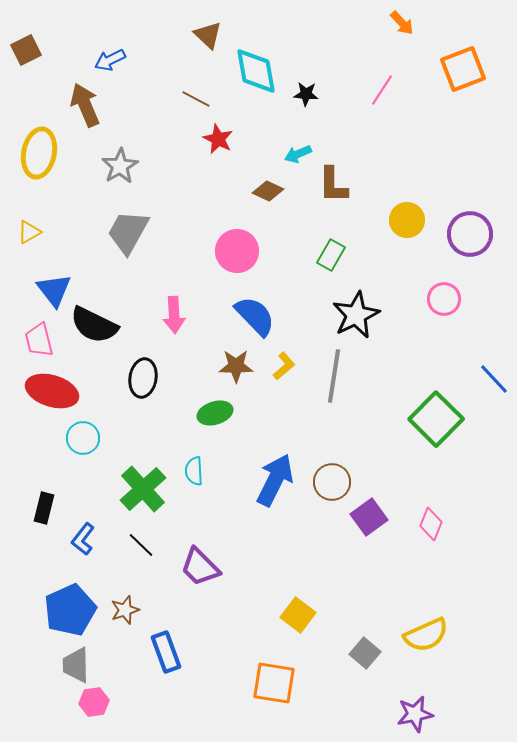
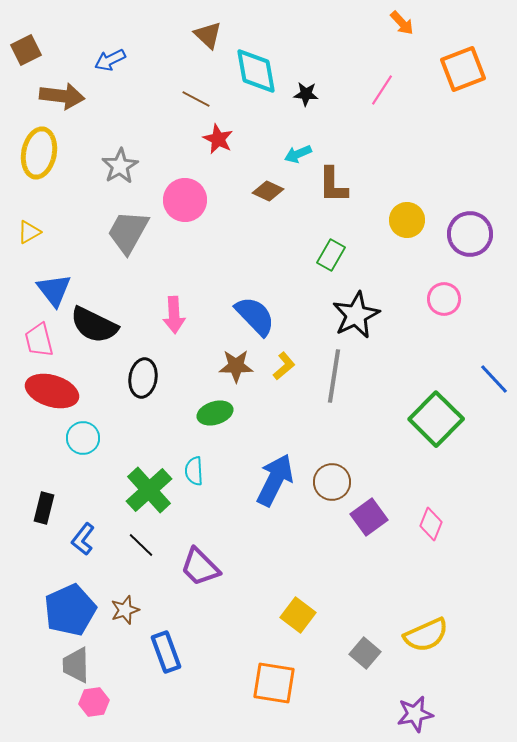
brown arrow at (85, 105): moved 23 px left, 9 px up; rotated 120 degrees clockwise
pink circle at (237, 251): moved 52 px left, 51 px up
green cross at (143, 489): moved 6 px right, 1 px down
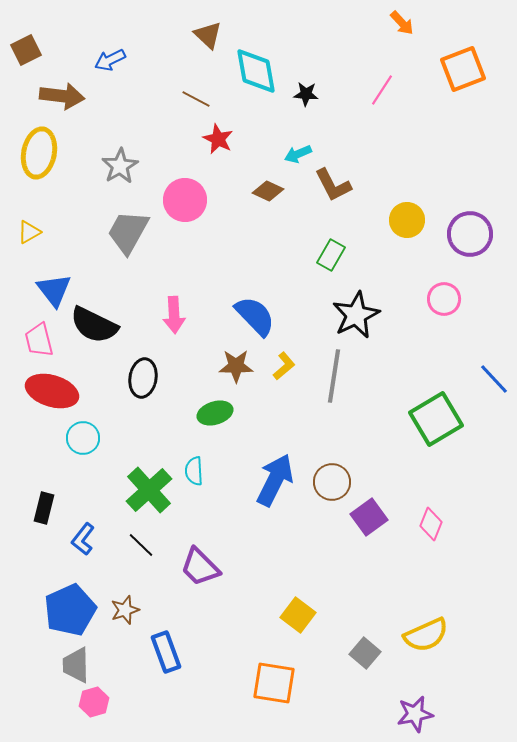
brown L-shape at (333, 185): rotated 27 degrees counterclockwise
green square at (436, 419): rotated 14 degrees clockwise
pink hexagon at (94, 702): rotated 8 degrees counterclockwise
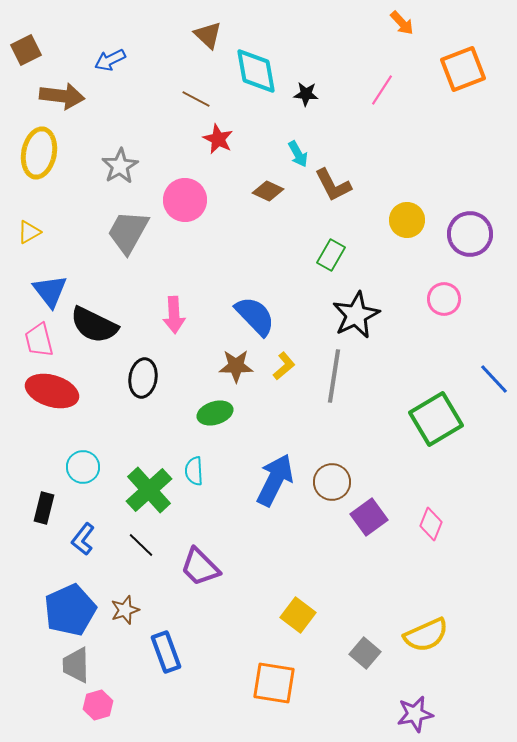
cyan arrow at (298, 154): rotated 96 degrees counterclockwise
blue triangle at (54, 290): moved 4 px left, 1 px down
cyan circle at (83, 438): moved 29 px down
pink hexagon at (94, 702): moved 4 px right, 3 px down
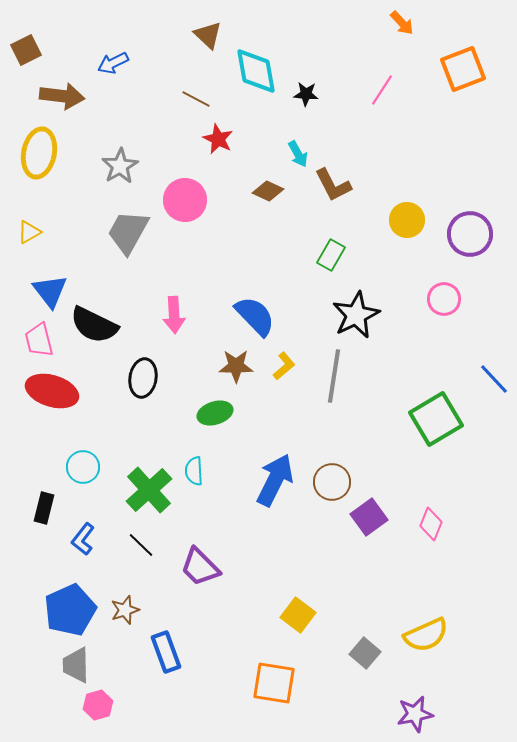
blue arrow at (110, 60): moved 3 px right, 3 px down
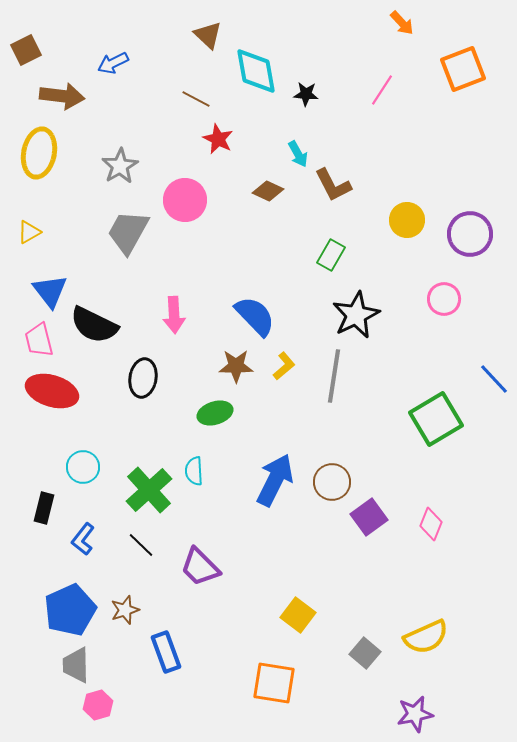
yellow semicircle at (426, 635): moved 2 px down
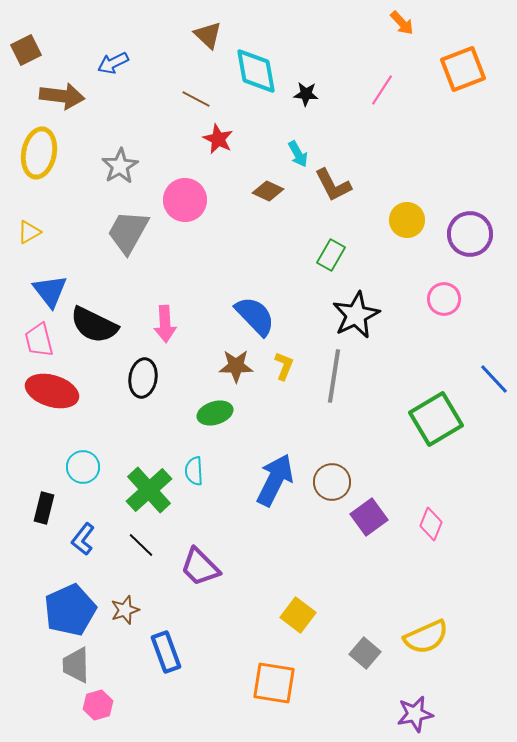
pink arrow at (174, 315): moved 9 px left, 9 px down
yellow L-shape at (284, 366): rotated 28 degrees counterclockwise
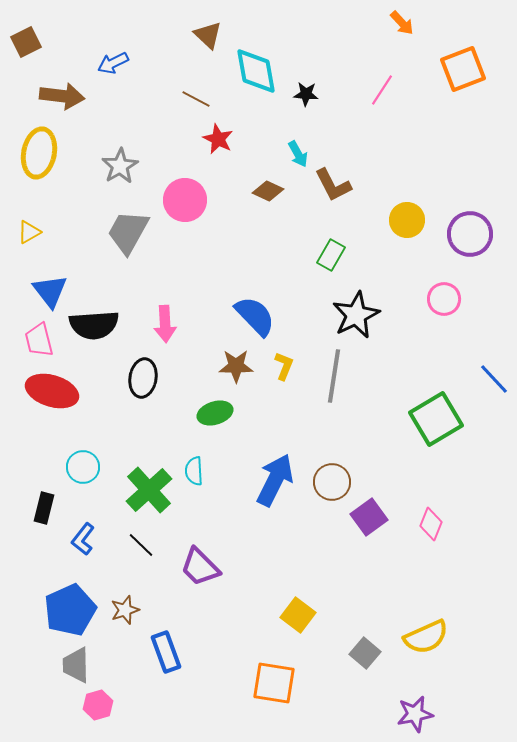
brown square at (26, 50): moved 8 px up
black semicircle at (94, 325): rotated 30 degrees counterclockwise
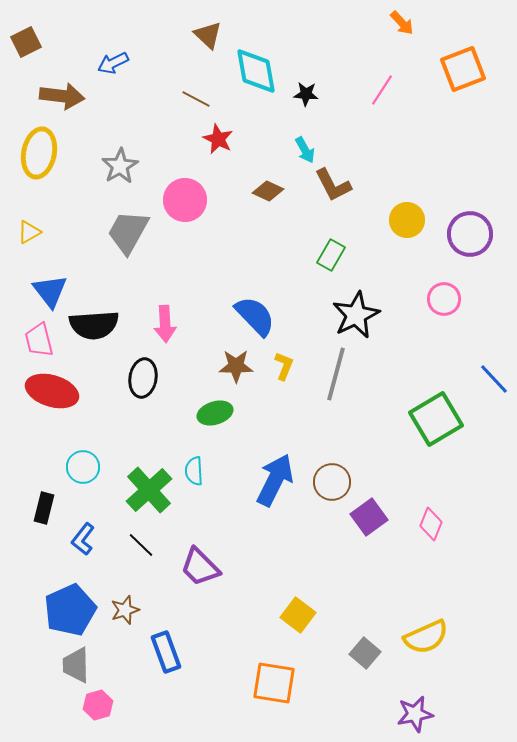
cyan arrow at (298, 154): moved 7 px right, 4 px up
gray line at (334, 376): moved 2 px right, 2 px up; rotated 6 degrees clockwise
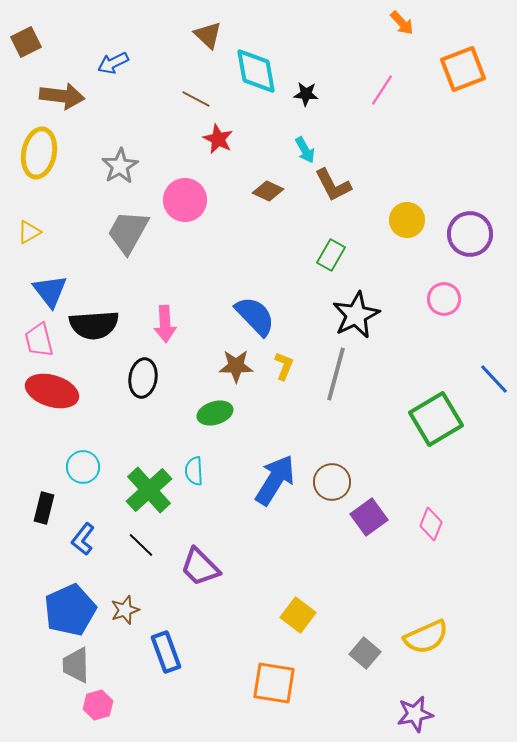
blue arrow at (275, 480): rotated 6 degrees clockwise
